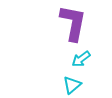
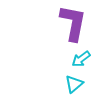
cyan triangle: moved 2 px right, 1 px up
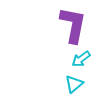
purple L-shape: moved 2 px down
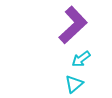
purple L-shape: rotated 36 degrees clockwise
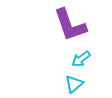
purple L-shape: moved 3 px left; rotated 114 degrees clockwise
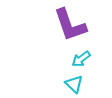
cyan triangle: rotated 36 degrees counterclockwise
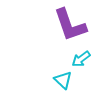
cyan triangle: moved 11 px left, 4 px up
